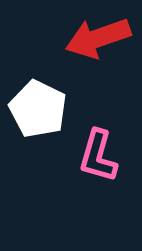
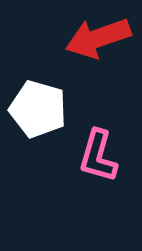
white pentagon: rotated 10 degrees counterclockwise
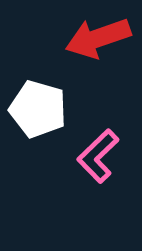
pink L-shape: rotated 30 degrees clockwise
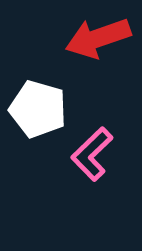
pink L-shape: moved 6 px left, 2 px up
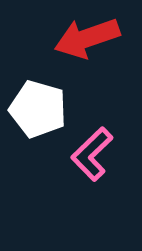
red arrow: moved 11 px left
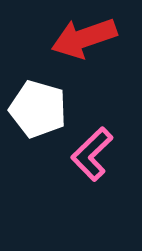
red arrow: moved 3 px left
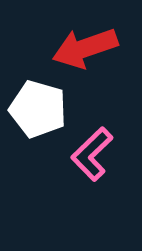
red arrow: moved 1 px right, 10 px down
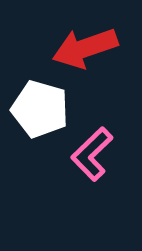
white pentagon: moved 2 px right
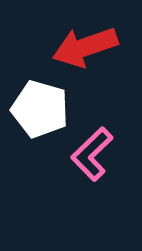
red arrow: moved 1 px up
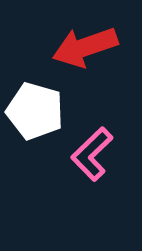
white pentagon: moved 5 px left, 2 px down
